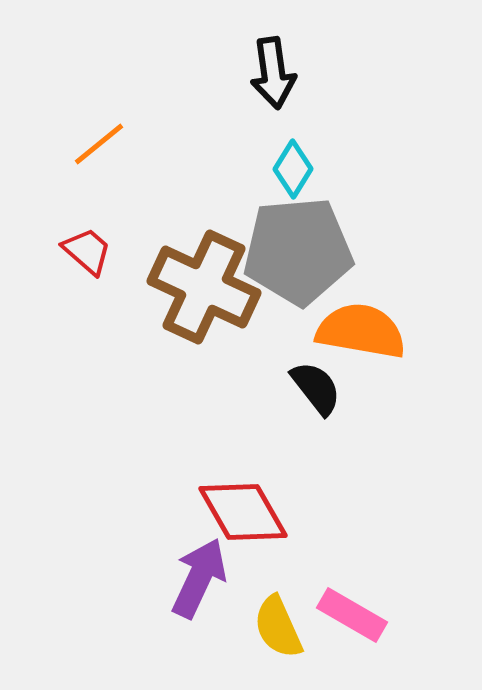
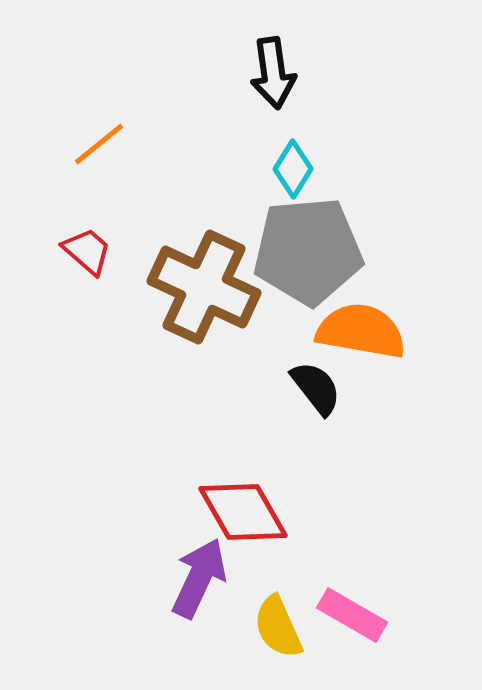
gray pentagon: moved 10 px right
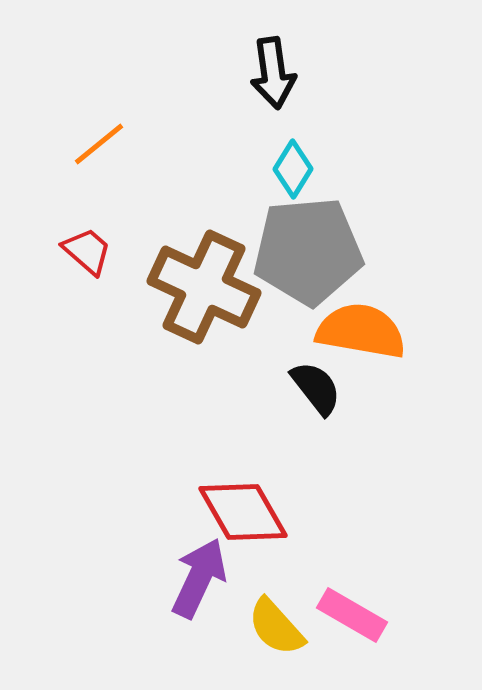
yellow semicircle: moved 2 px left; rotated 18 degrees counterclockwise
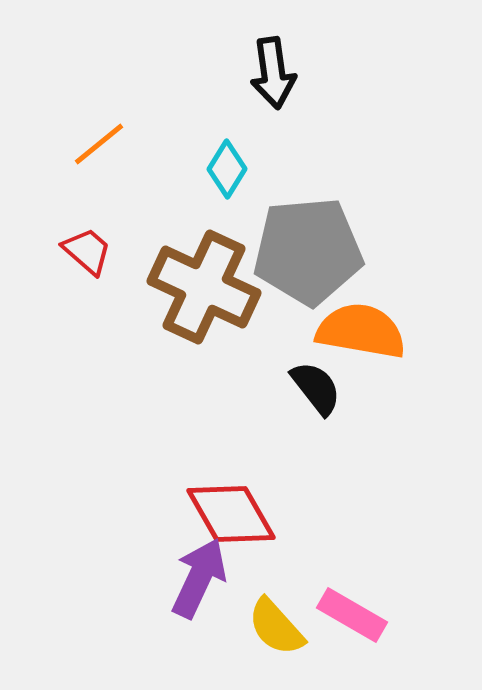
cyan diamond: moved 66 px left
red diamond: moved 12 px left, 2 px down
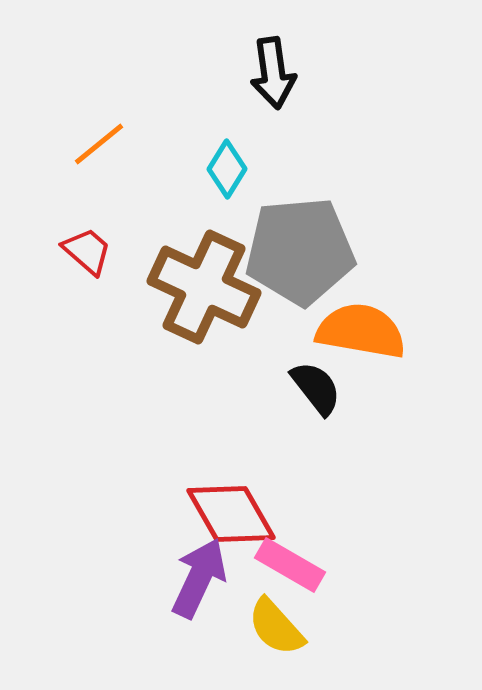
gray pentagon: moved 8 px left
pink rectangle: moved 62 px left, 50 px up
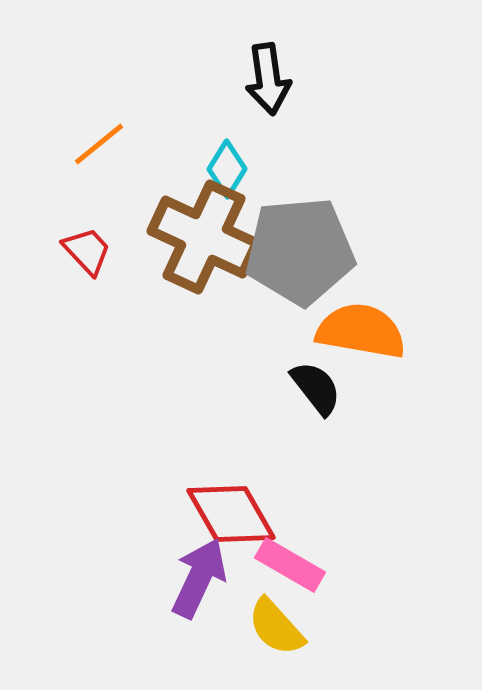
black arrow: moved 5 px left, 6 px down
red trapezoid: rotated 6 degrees clockwise
brown cross: moved 50 px up
